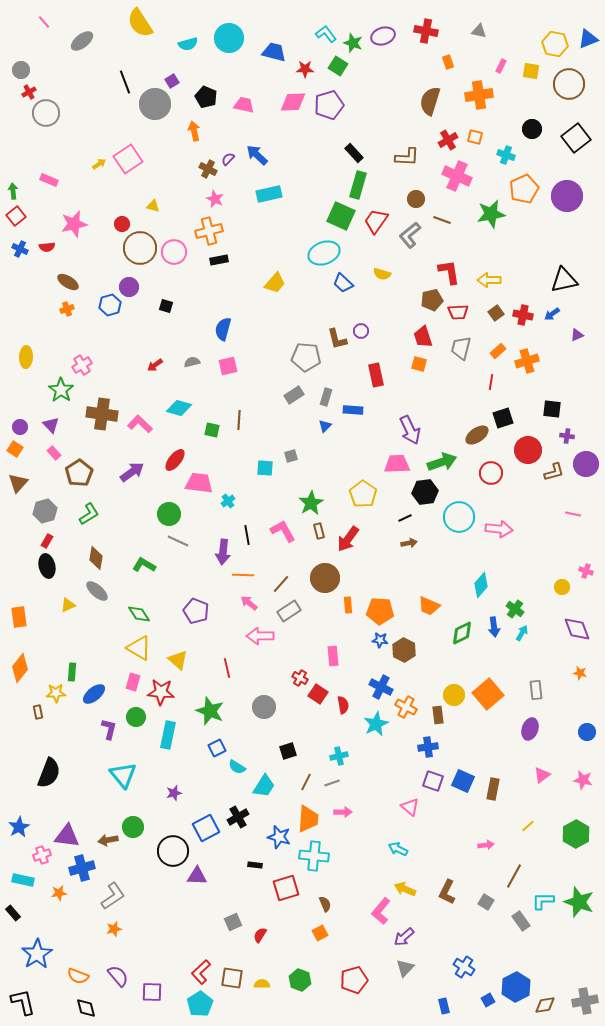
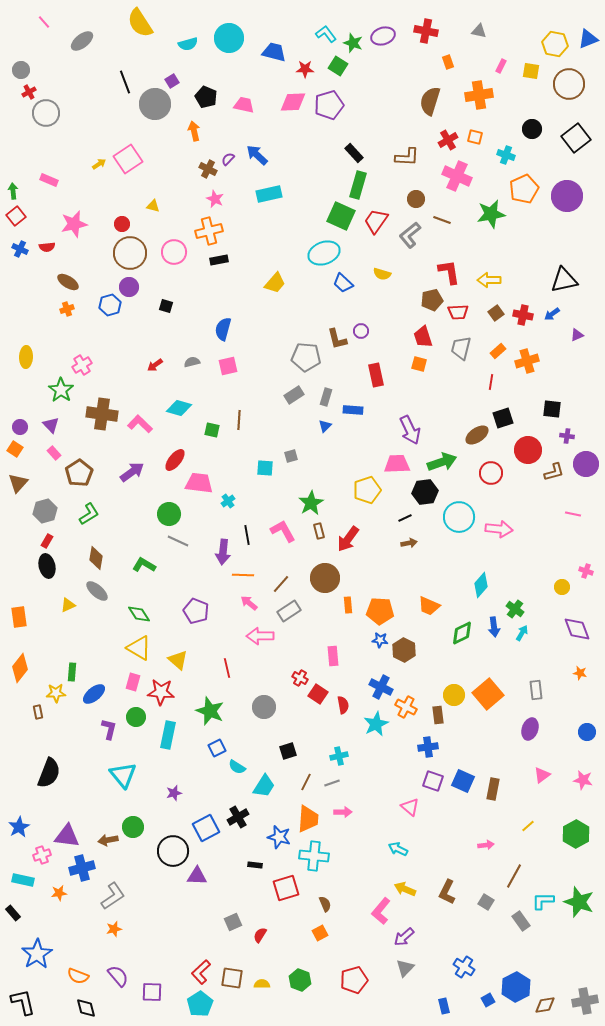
brown circle at (140, 248): moved 10 px left, 5 px down
yellow pentagon at (363, 494): moved 4 px right, 4 px up; rotated 20 degrees clockwise
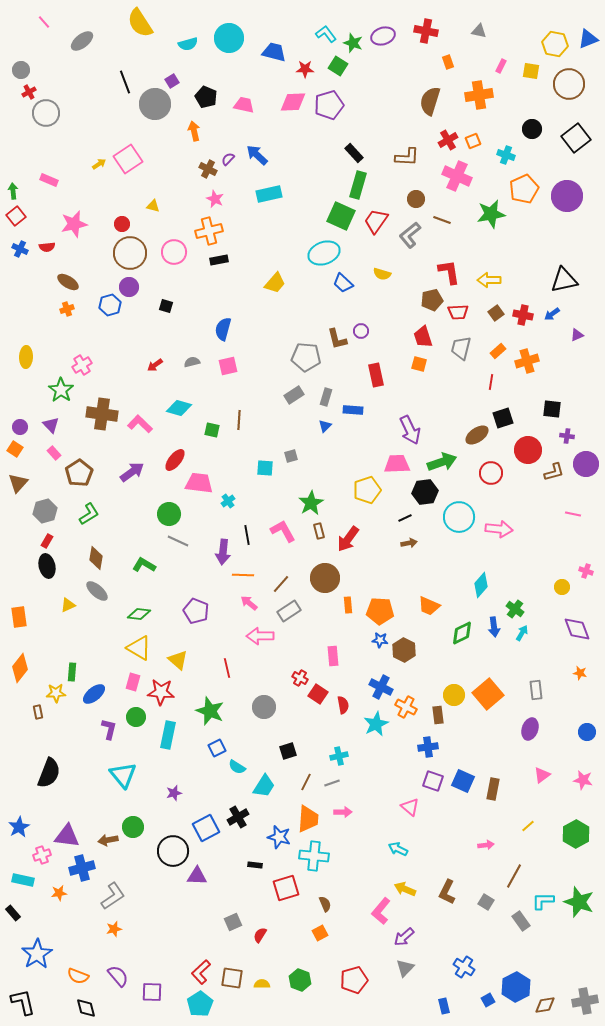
orange square at (475, 137): moved 2 px left, 4 px down; rotated 35 degrees counterclockwise
green diamond at (139, 614): rotated 50 degrees counterclockwise
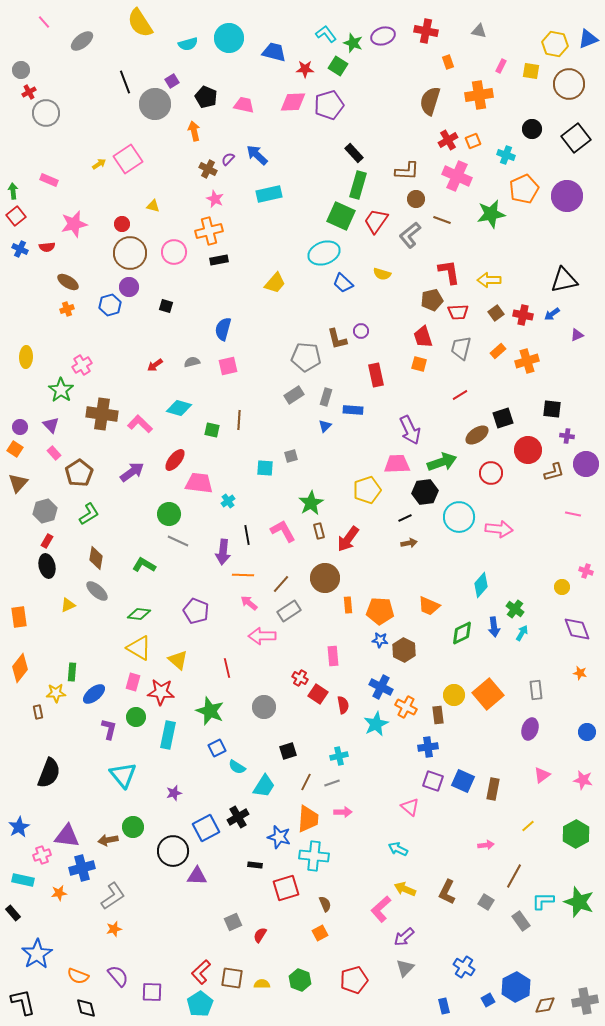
brown L-shape at (407, 157): moved 14 px down
red line at (491, 382): moved 31 px left, 13 px down; rotated 49 degrees clockwise
pink arrow at (260, 636): moved 2 px right
pink L-shape at (381, 911): moved 2 px up; rotated 8 degrees clockwise
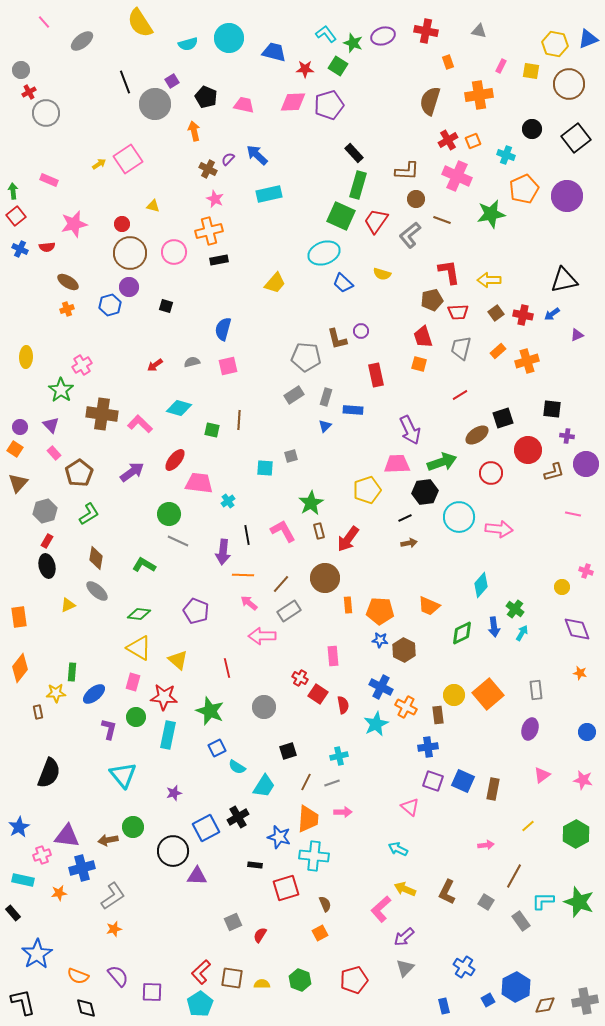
red star at (161, 692): moved 3 px right, 5 px down
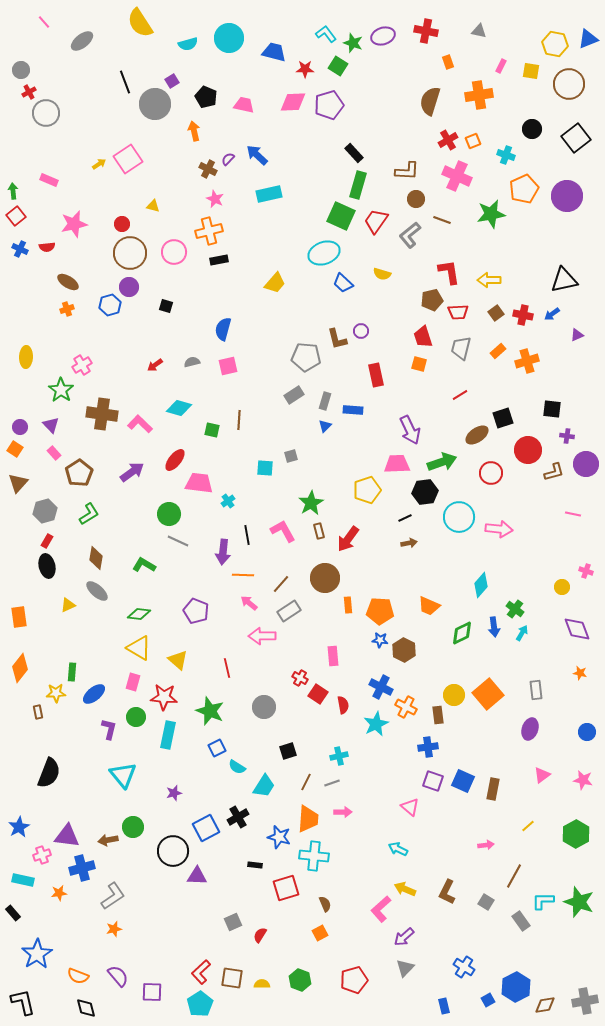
gray rectangle at (326, 397): moved 1 px left, 4 px down
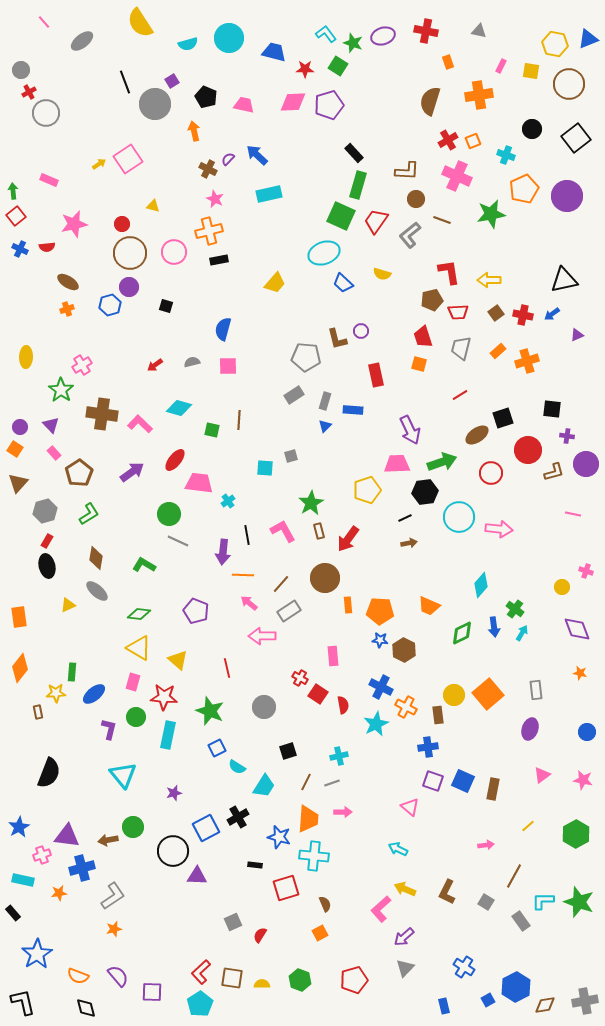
pink square at (228, 366): rotated 12 degrees clockwise
